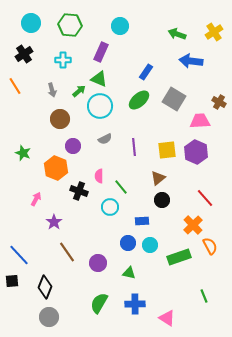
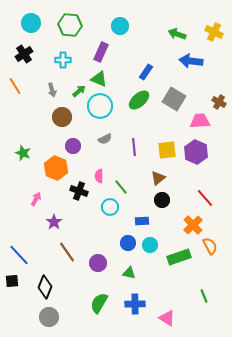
yellow cross at (214, 32): rotated 30 degrees counterclockwise
brown circle at (60, 119): moved 2 px right, 2 px up
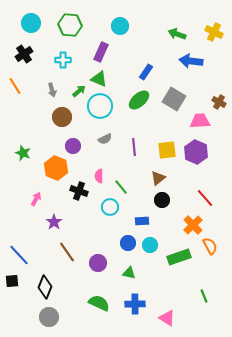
green semicircle at (99, 303): rotated 85 degrees clockwise
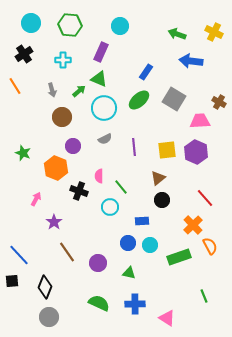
cyan circle at (100, 106): moved 4 px right, 2 px down
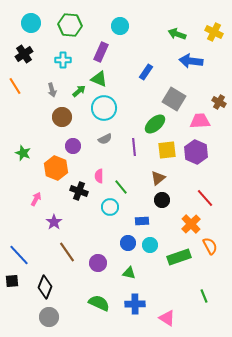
green ellipse at (139, 100): moved 16 px right, 24 px down
orange cross at (193, 225): moved 2 px left, 1 px up
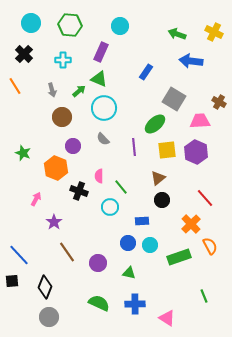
black cross at (24, 54): rotated 12 degrees counterclockwise
gray semicircle at (105, 139): moved 2 px left; rotated 72 degrees clockwise
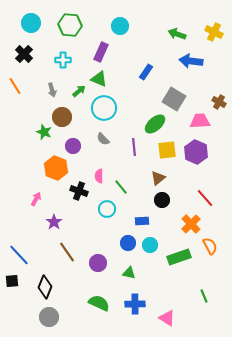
green star at (23, 153): moved 21 px right, 21 px up
cyan circle at (110, 207): moved 3 px left, 2 px down
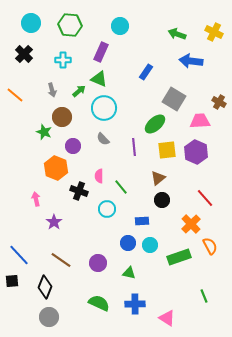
orange line at (15, 86): moved 9 px down; rotated 18 degrees counterclockwise
pink arrow at (36, 199): rotated 40 degrees counterclockwise
brown line at (67, 252): moved 6 px left, 8 px down; rotated 20 degrees counterclockwise
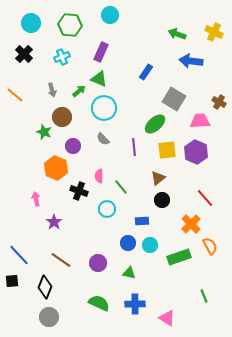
cyan circle at (120, 26): moved 10 px left, 11 px up
cyan cross at (63, 60): moved 1 px left, 3 px up; rotated 21 degrees counterclockwise
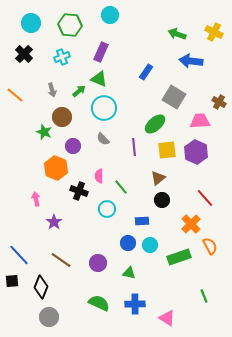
gray square at (174, 99): moved 2 px up
black diamond at (45, 287): moved 4 px left
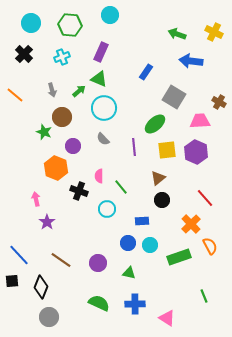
purple star at (54, 222): moved 7 px left
